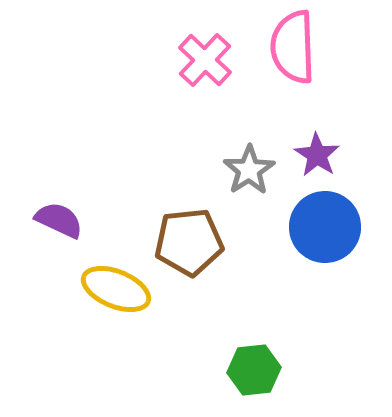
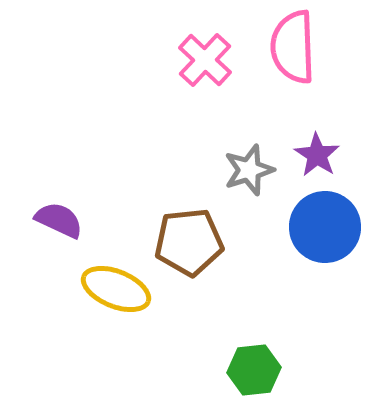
gray star: rotated 15 degrees clockwise
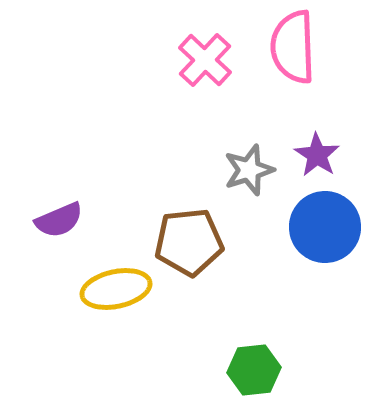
purple semicircle: rotated 132 degrees clockwise
yellow ellipse: rotated 34 degrees counterclockwise
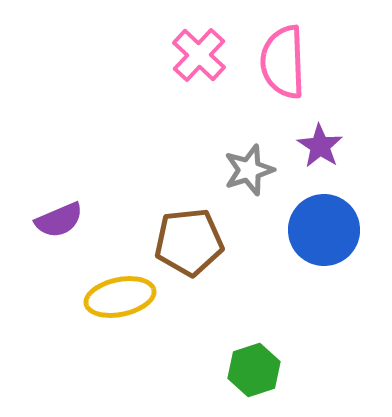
pink semicircle: moved 10 px left, 15 px down
pink cross: moved 6 px left, 5 px up
purple star: moved 3 px right, 9 px up
blue circle: moved 1 px left, 3 px down
yellow ellipse: moved 4 px right, 8 px down
green hexagon: rotated 12 degrees counterclockwise
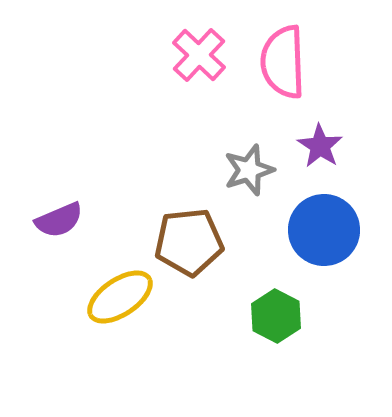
yellow ellipse: rotated 22 degrees counterclockwise
green hexagon: moved 22 px right, 54 px up; rotated 15 degrees counterclockwise
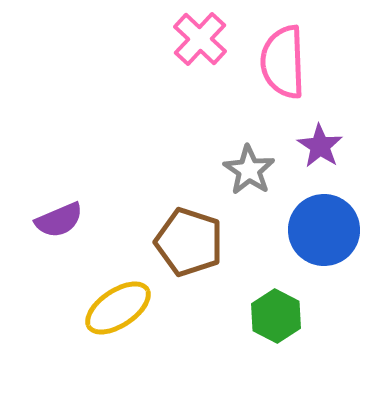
pink cross: moved 1 px right, 16 px up
gray star: rotated 21 degrees counterclockwise
brown pentagon: rotated 24 degrees clockwise
yellow ellipse: moved 2 px left, 11 px down
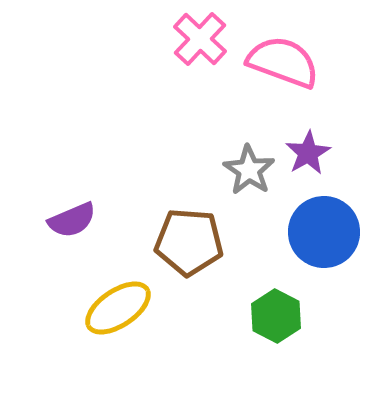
pink semicircle: rotated 112 degrees clockwise
purple star: moved 12 px left, 7 px down; rotated 9 degrees clockwise
purple semicircle: moved 13 px right
blue circle: moved 2 px down
brown pentagon: rotated 14 degrees counterclockwise
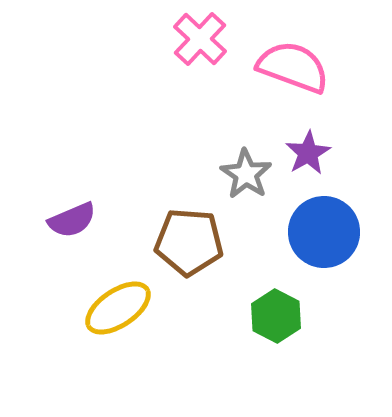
pink semicircle: moved 10 px right, 5 px down
gray star: moved 3 px left, 4 px down
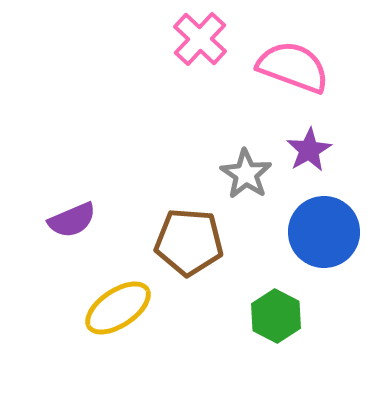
purple star: moved 1 px right, 3 px up
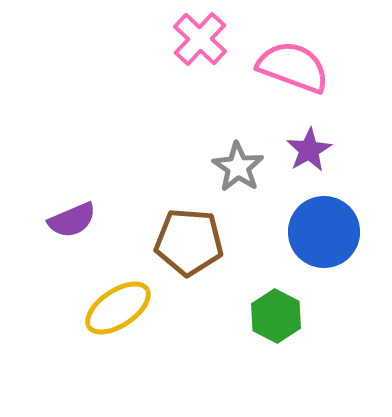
gray star: moved 8 px left, 7 px up
